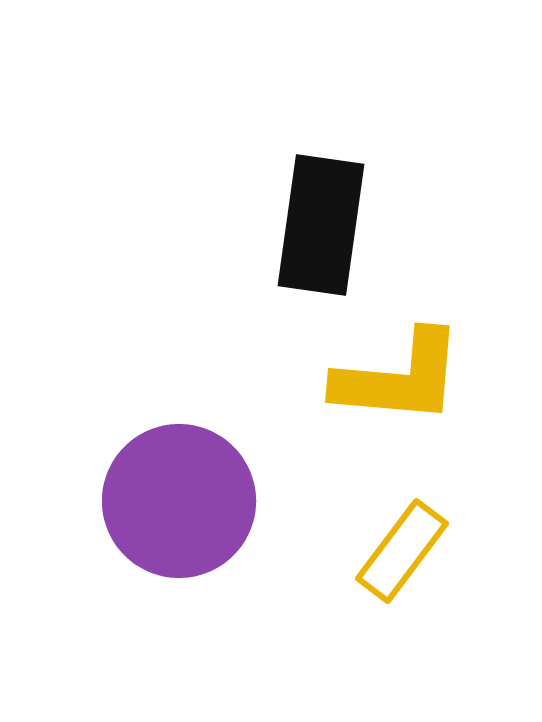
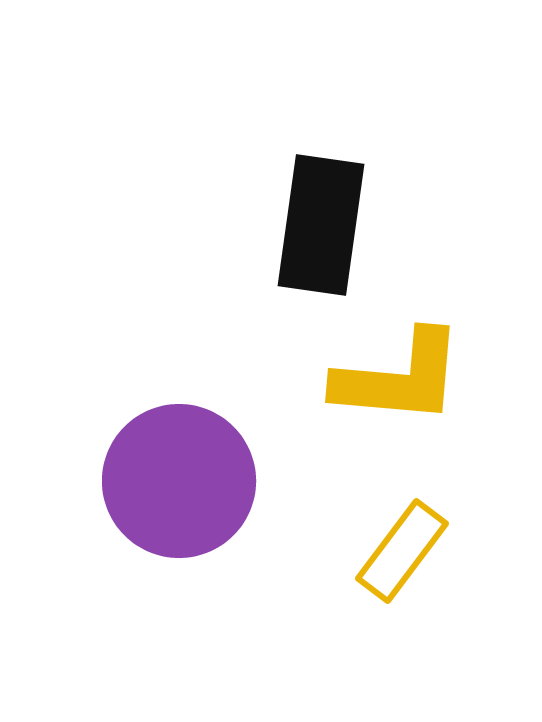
purple circle: moved 20 px up
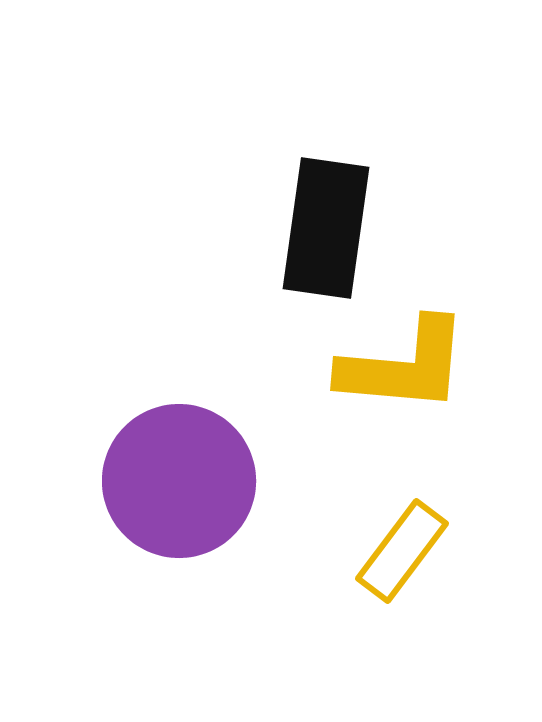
black rectangle: moved 5 px right, 3 px down
yellow L-shape: moved 5 px right, 12 px up
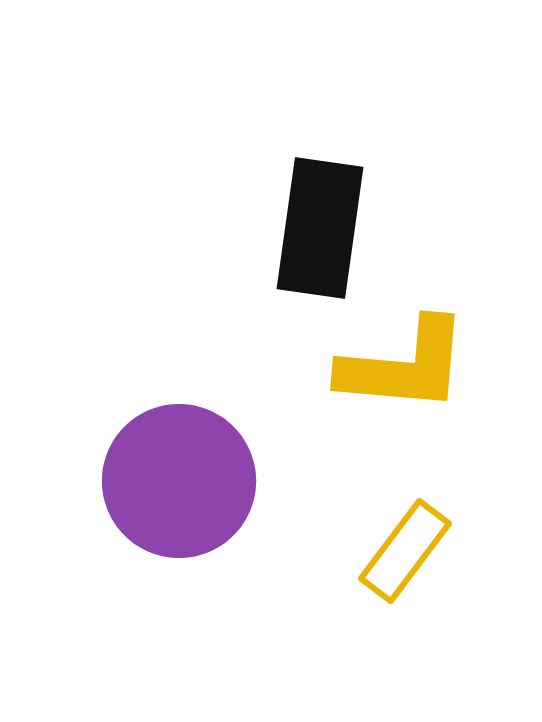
black rectangle: moved 6 px left
yellow rectangle: moved 3 px right
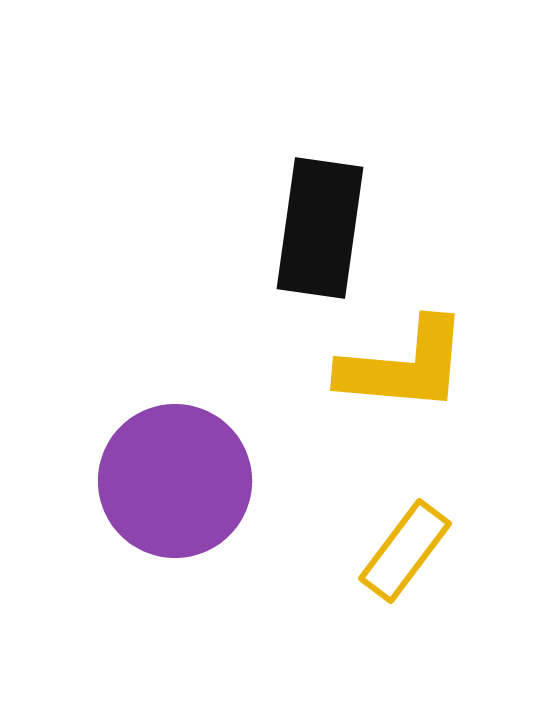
purple circle: moved 4 px left
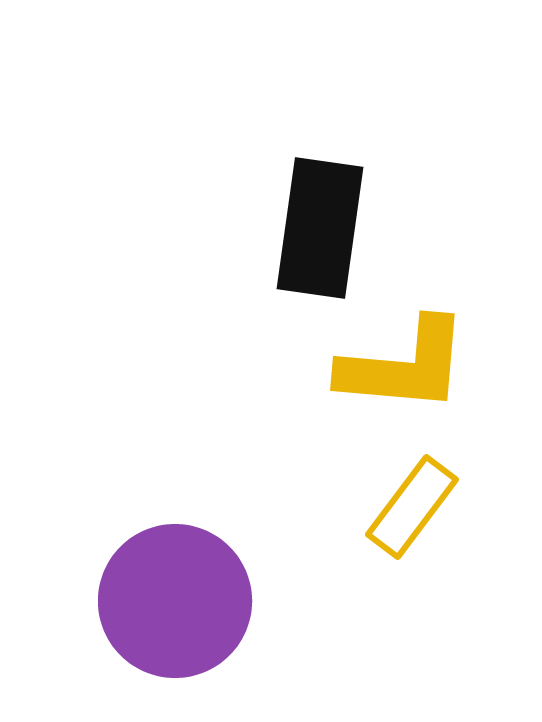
purple circle: moved 120 px down
yellow rectangle: moved 7 px right, 44 px up
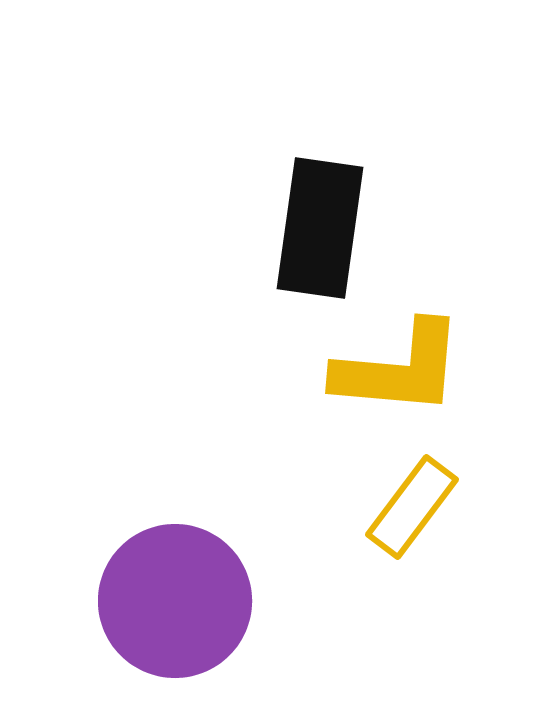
yellow L-shape: moved 5 px left, 3 px down
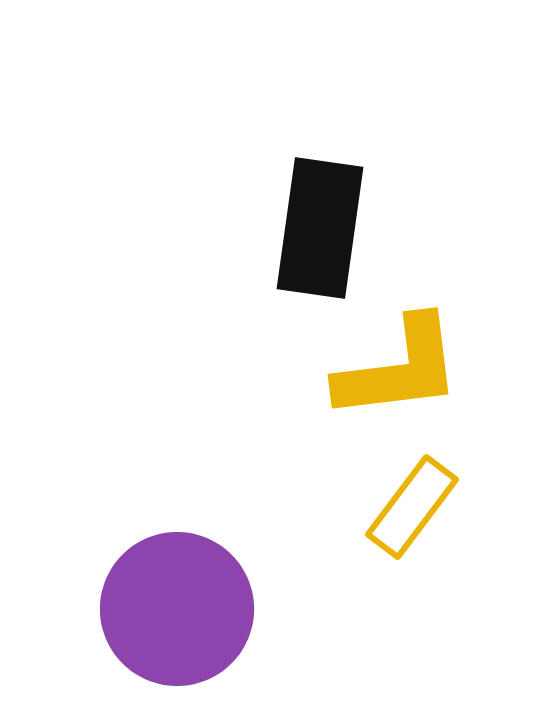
yellow L-shape: rotated 12 degrees counterclockwise
purple circle: moved 2 px right, 8 px down
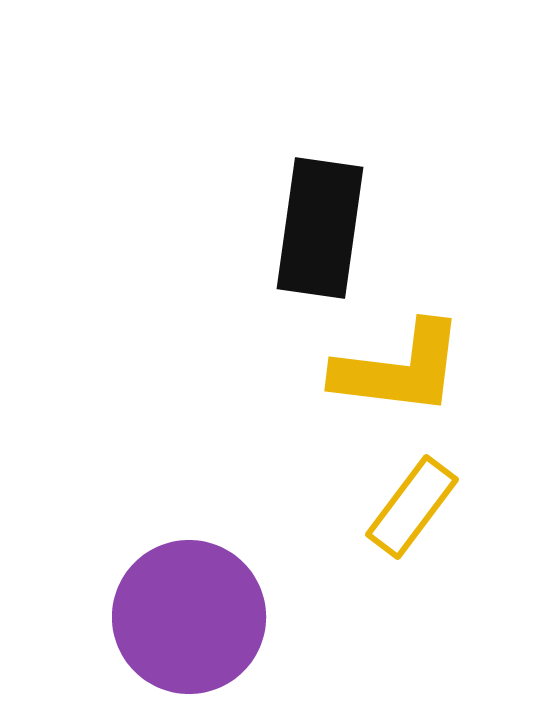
yellow L-shape: rotated 14 degrees clockwise
purple circle: moved 12 px right, 8 px down
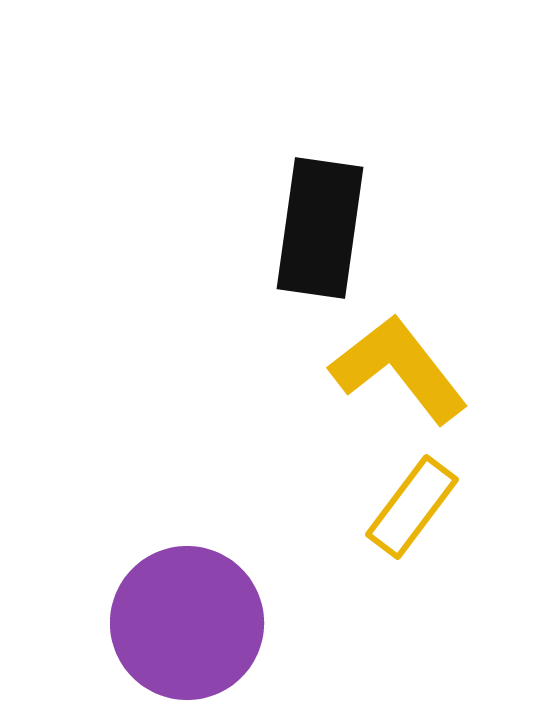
yellow L-shape: rotated 135 degrees counterclockwise
purple circle: moved 2 px left, 6 px down
